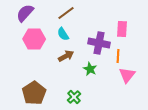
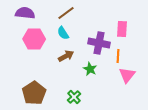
purple semicircle: rotated 54 degrees clockwise
cyan semicircle: moved 1 px up
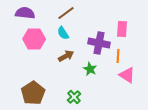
pink triangle: rotated 36 degrees counterclockwise
brown pentagon: moved 1 px left
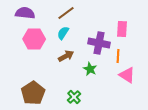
cyan semicircle: rotated 64 degrees clockwise
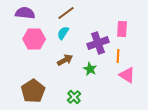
purple cross: moved 1 px left; rotated 30 degrees counterclockwise
brown arrow: moved 1 px left, 4 px down
brown pentagon: moved 2 px up
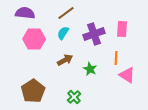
purple cross: moved 4 px left, 9 px up
orange line: moved 2 px left, 2 px down
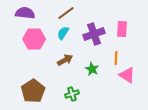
green star: moved 2 px right
green cross: moved 2 px left, 3 px up; rotated 24 degrees clockwise
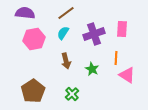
pink hexagon: rotated 10 degrees counterclockwise
brown arrow: moved 1 px right, 1 px down; rotated 105 degrees clockwise
green cross: rotated 24 degrees counterclockwise
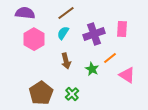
pink hexagon: rotated 20 degrees counterclockwise
orange line: moved 6 px left; rotated 48 degrees clockwise
brown pentagon: moved 8 px right, 2 px down
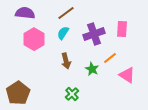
brown pentagon: moved 23 px left
